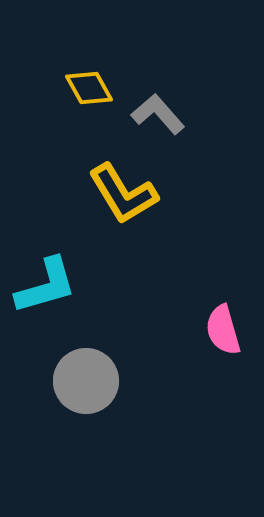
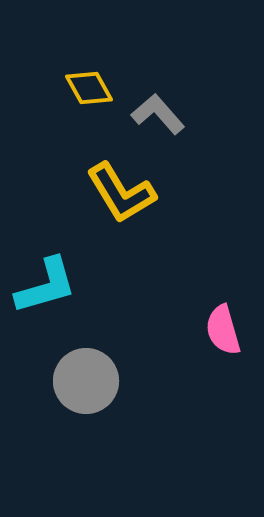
yellow L-shape: moved 2 px left, 1 px up
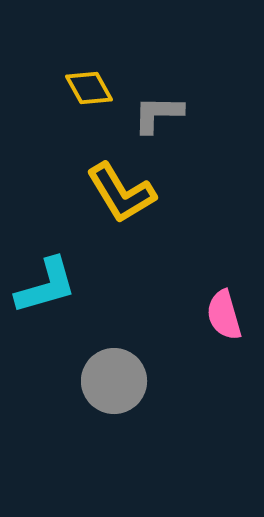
gray L-shape: rotated 48 degrees counterclockwise
pink semicircle: moved 1 px right, 15 px up
gray circle: moved 28 px right
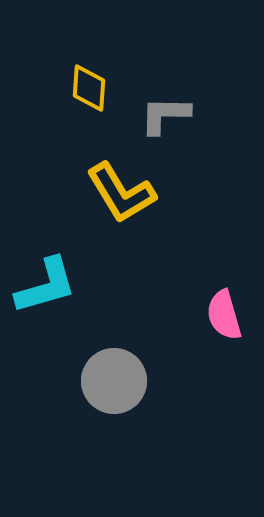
yellow diamond: rotated 33 degrees clockwise
gray L-shape: moved 7 px right, 1 px down
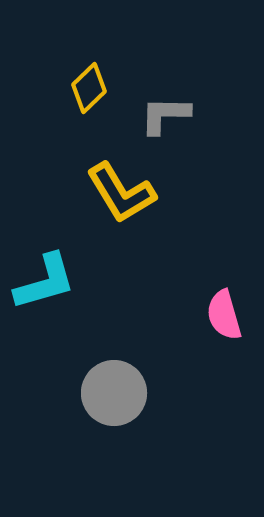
yellow diamond: rotated 42 degrees clockwise
cyan L-shape: moved 1 px left, 4 px up
gray circle: moved 12 px down
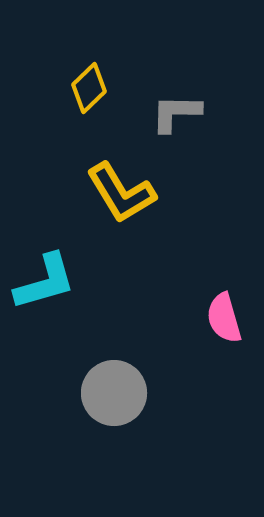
gray L-shape: moved 11 px right, 2 px up
pink semicircle: moved 3 px down
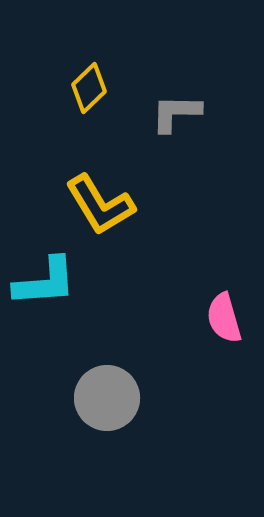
yellow L-shape: moved 21 px left, 12 px down
cyan L-shape: rotated 12 degrees clockwise
gray circle: moved 7 px left, 5 px down
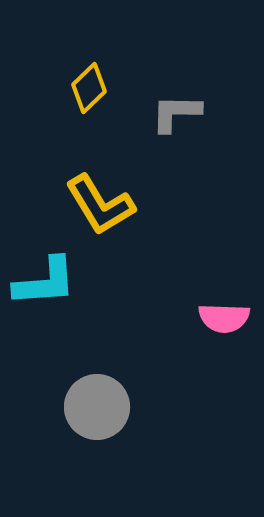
pink semicircle: rotated 72 degrees counterclockwise
gray circle: moved 10 px left, 9 px down
